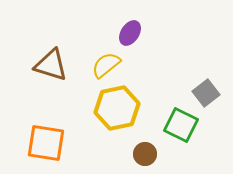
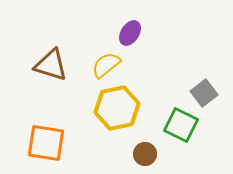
gray square: moved 2 px left
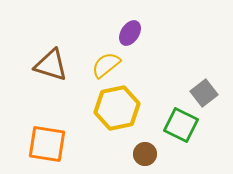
orange square: moved 1 px right, 1 px down
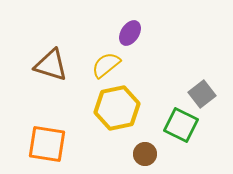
gray square: moved 2 px left, 1 px down
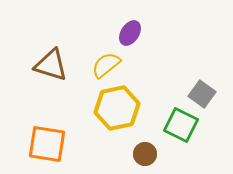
gray square: rotated 16 degrees counterclockwise
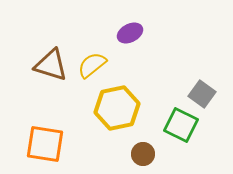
purple ellipse: rotated 30 degrees clockwise
yellow semicircle: moved 14 px left
orange square: moved 2 px left
brown circle: moved 2 px left
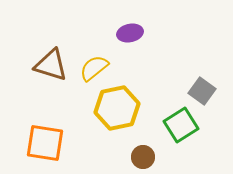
purple ellipse: rotated 15 degrees clockwise
yellow semicircle: moved 2 px right, 3 px down
gray square: moved 3 px up
green square: rotated 32 degrees clockwise
orange square: moved 1 px up
brown circle: moved 3 px down
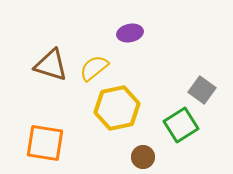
gray square: moved 1 px up
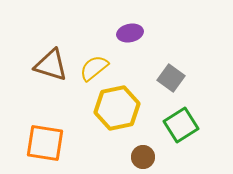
gray square: moved 31 px left, 12 px up
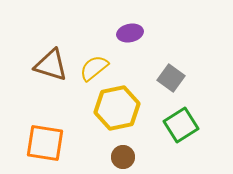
brown circle: moved 20 px left
